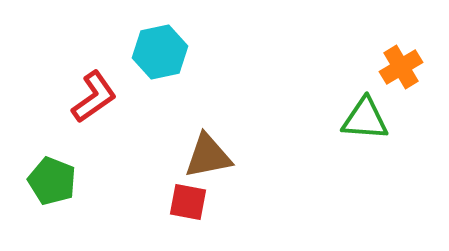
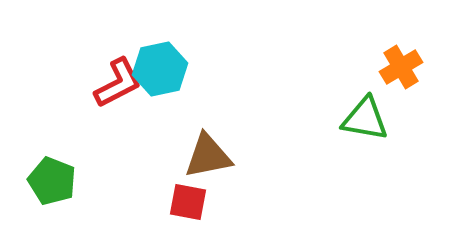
cyan hexagon: moved 17 px down
red L-shape: moved 24 px right, 14 px up; rotated 8 degrees clockwise
green triangle: rotated 6 degrees clockwise
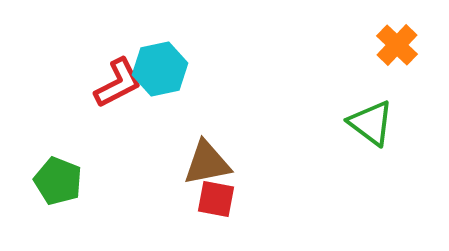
orange cross: moved 4 px left, 22 px up; rotated 15 degrees counterclockwise
green triangle: moved 6 px right, 4 px down; rotated 27 degrees clockwise
brown triangle: moved 1 px left, 7 px down
green pentagon: moved 6 px right
red square: moved 28 px right, 3 px up
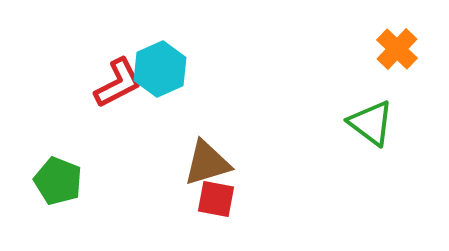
orange cross: moved 4 px down
cyan hexagon: rotated 12 degrees counterclockwise
brown triangle: rotated 6 degrees counterclockwise
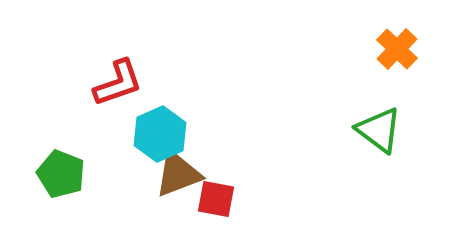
cyan hexagon: moved 65 px down
red L-shape: rotated 8 degrees clockwise
green triangle: moved 8 px right, 7 px down
brown triangle: moved 29 px left, 11 px down; rotated 4 degrees counterclockwise
green pentagon: moved 3 px right, 7 px up
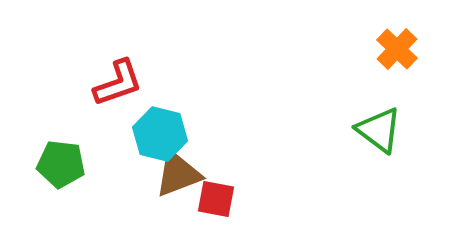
cyan hexagon: rotated 22 degrees counterclockwise
green pentagon: moved 10 px up; rotated 15 degrees counterclockwise
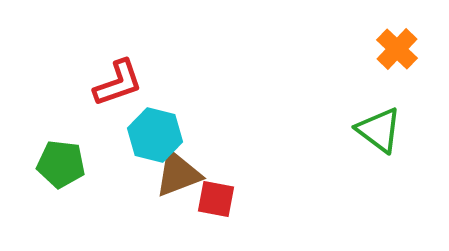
cyan hexagon: moved 5 px left, 1 px down
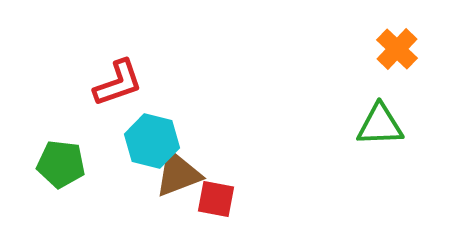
green triangle: moved 1 px right, 5 px up; rotated 39 degrees counterclockwise
cyan hexagon: moved 3 px left, 6 px down
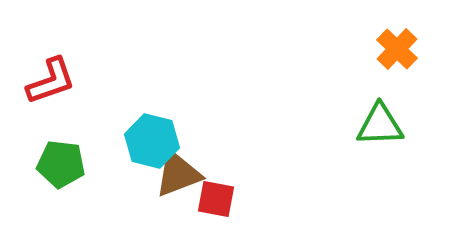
red L-shape: moved 67 px left, 2 px up
